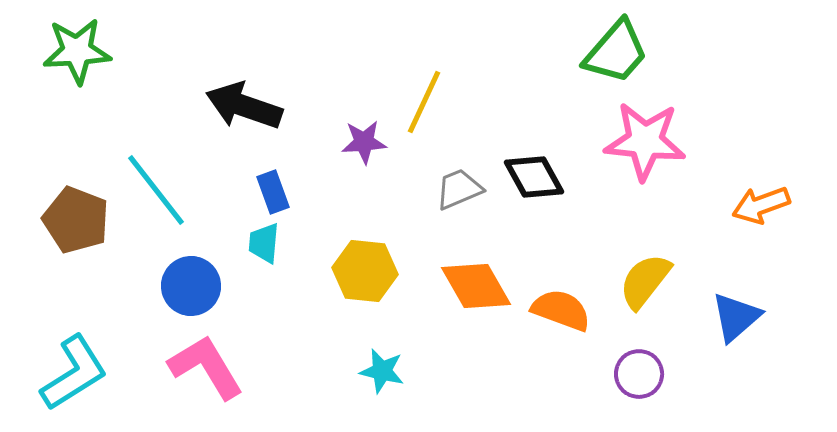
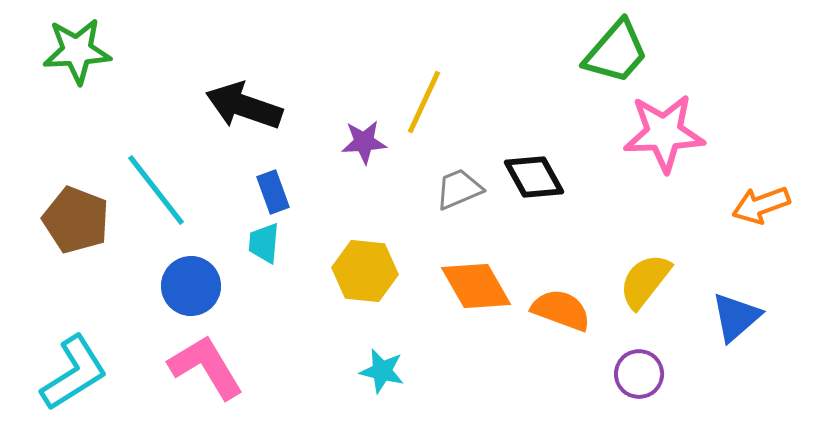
pink star: moved 19 px right, 8 px up; rotated 8 degrees counterclockwise
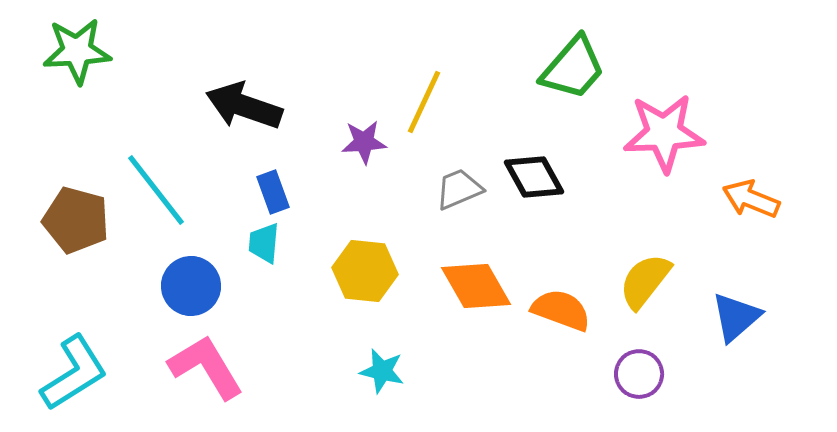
green trapezoid: moved 43 px left, 16 px down
orange arrow: moved 10 px left, 6 px up; rotated 42 degrees clockwise
brown pentagon: rotated 6 degrees counterclockwise
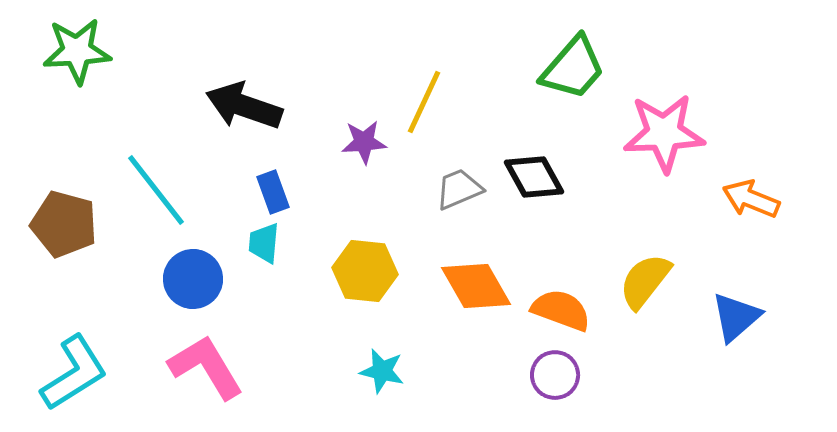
brown pentagon: moved 12 px left, 4 px down
blue circle: moved 2 px right, 7 px up
purple circle: moved 84 px left, 1 px down
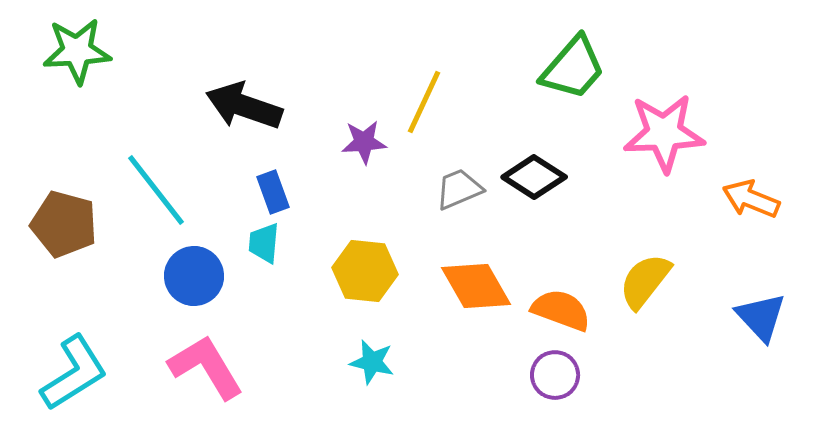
black diamond: rotated 28 degrees counterclockwise
blue circle: moved 1 px right, 3 px up
blue triangle: moved 25 px right; rotated 32 degrees counterclockwise
cyan star: moved 10 px left, 9 px up
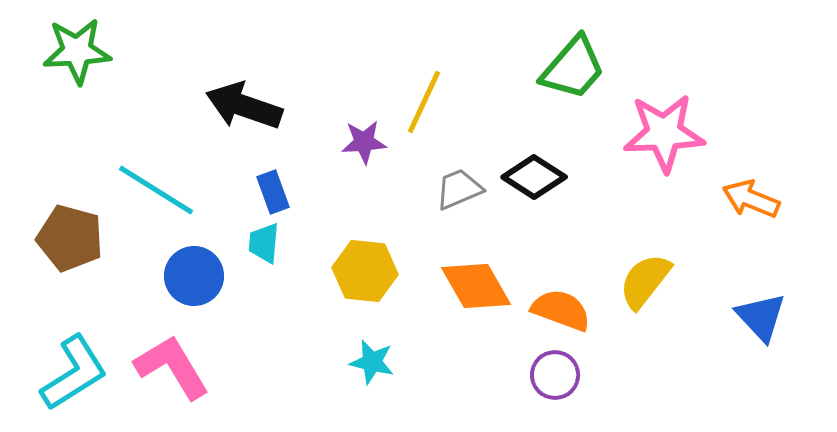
cyan line: rotated 20 degrees counterclockwise
brown pentagon: moved 6 px right, 14 px down
pink L-shape: moved 34 px left
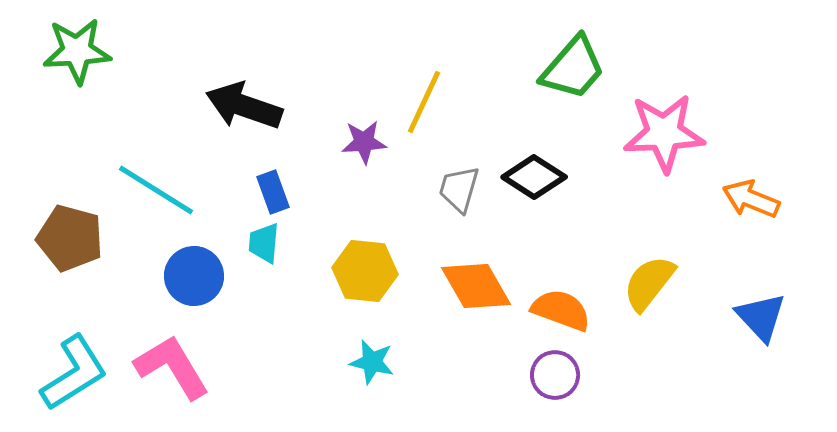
gray trapezoid: rotated 51 degrees counterclockwise
yellow semicircle: moved 4 px right, 2 px down
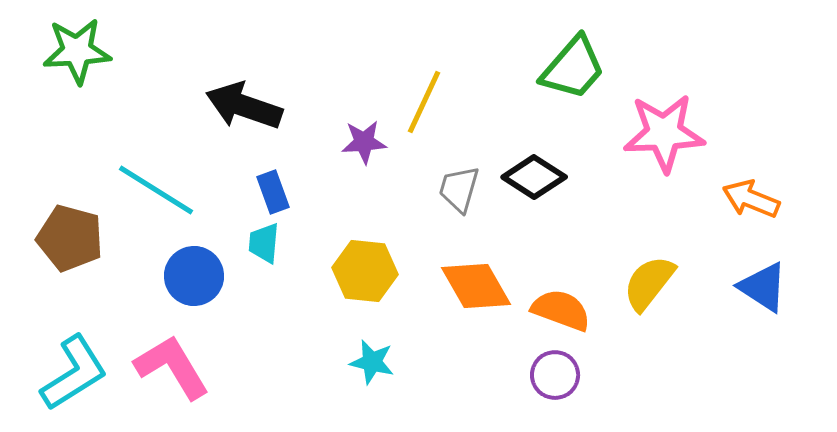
blue triangle: moved 2 px right, 30 px up; rotated 14 degrees counterclockwise
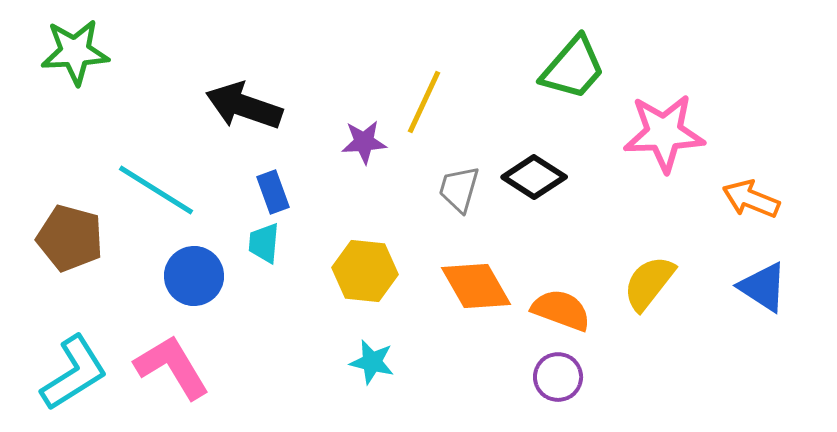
green star: moved 2 px left, 1 px down
purple circle: moved 3 px right, 2 px down
